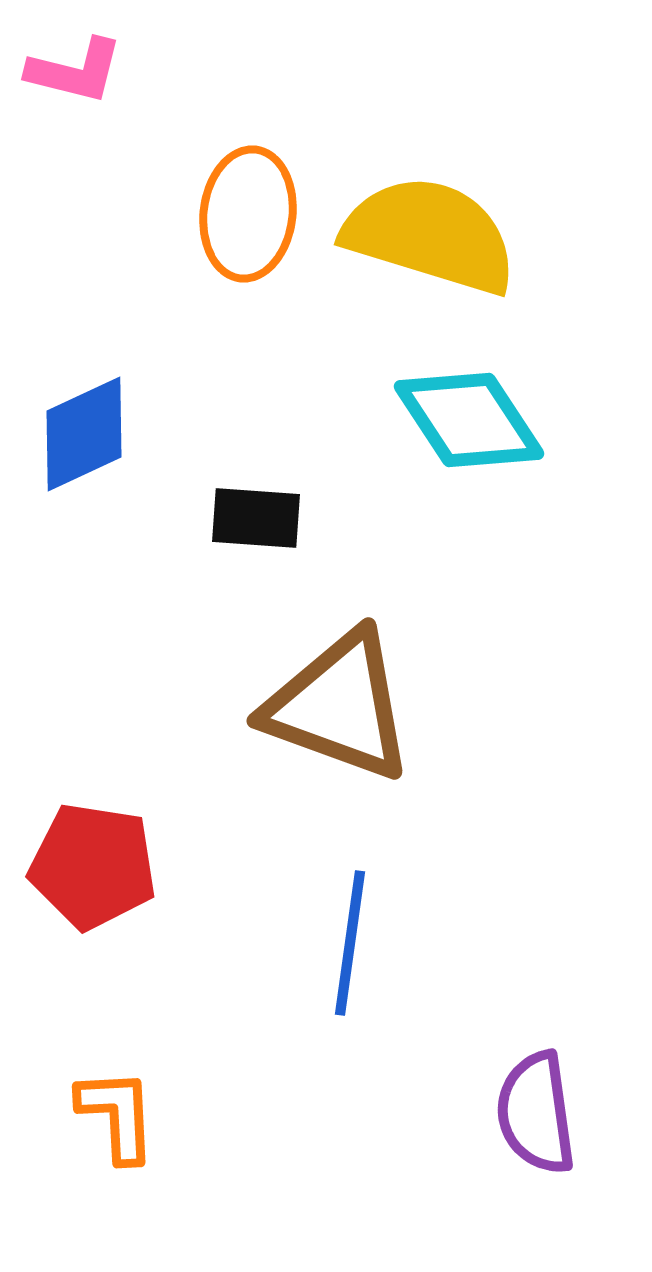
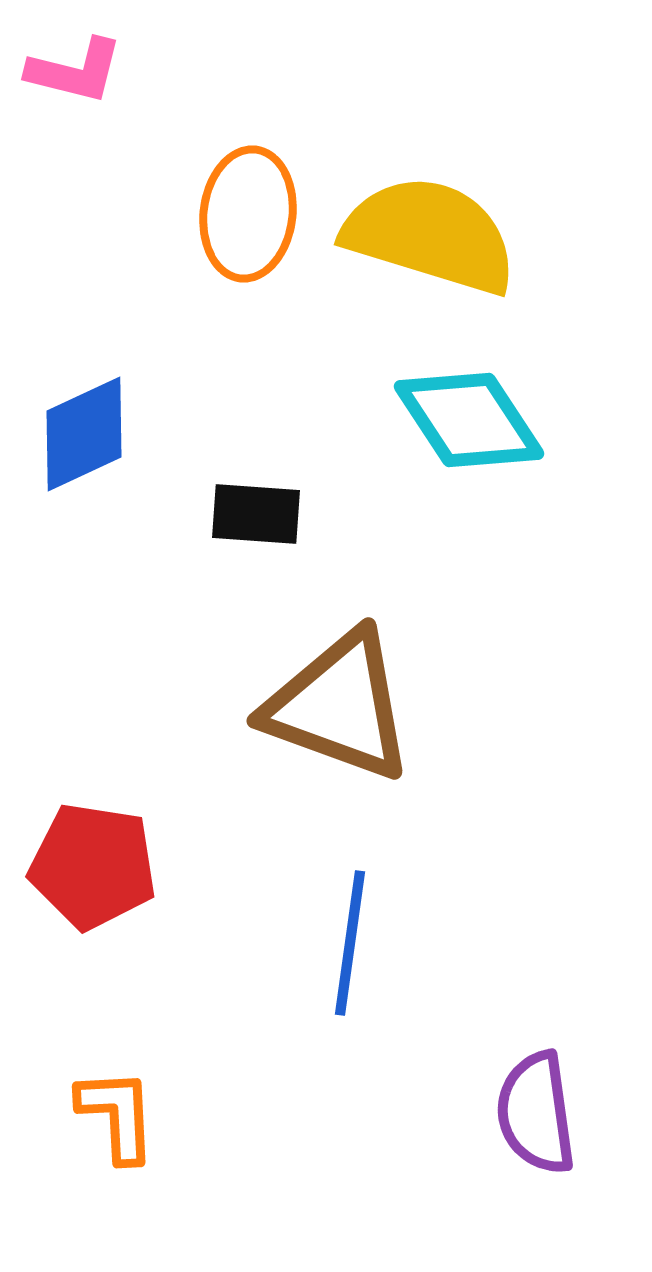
black rectangle: moved 4 px up
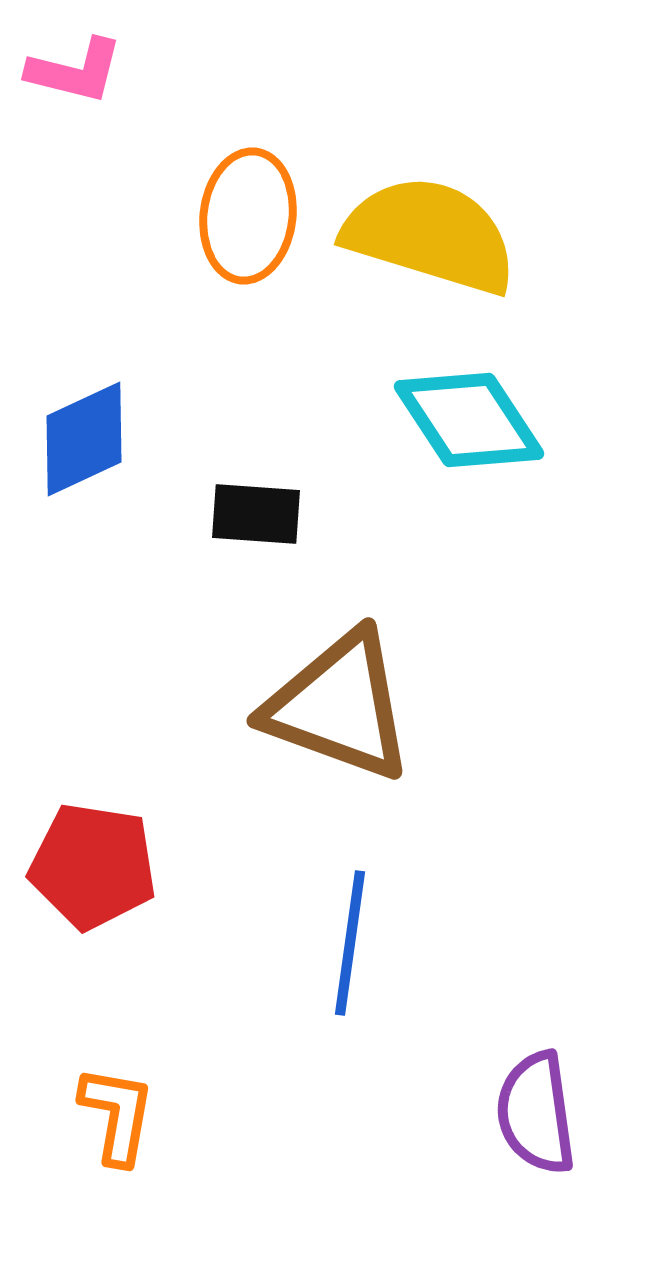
orange ellipse: moved 2 px down
blue diamond: moved 5 px down
orange L-shape: rotated 13 degrees clockwise
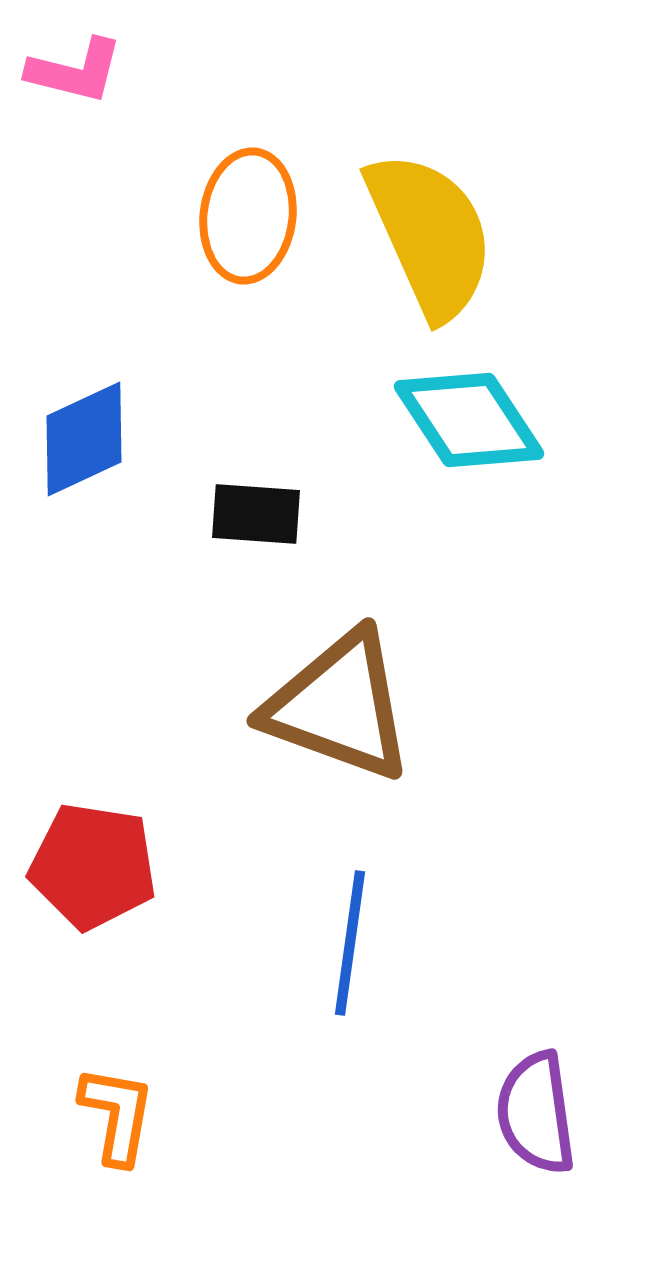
yellow semicircle: rotated 49 degrees clockwise
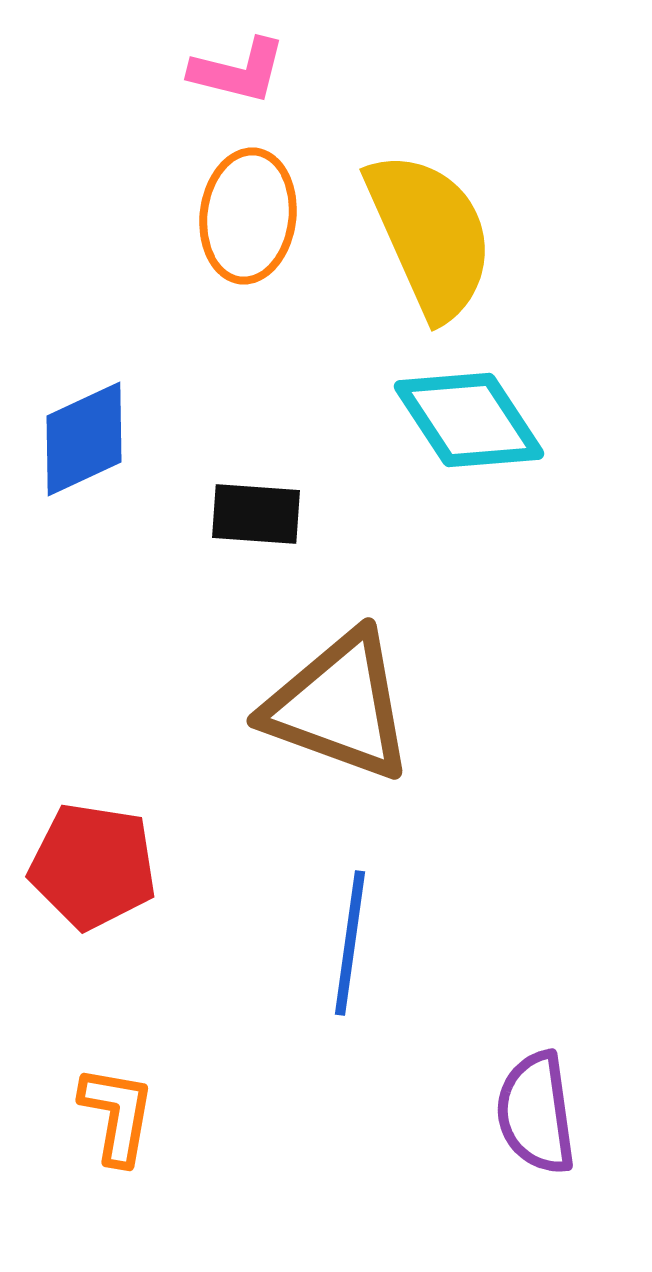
pink L-shape: moved 163 px right
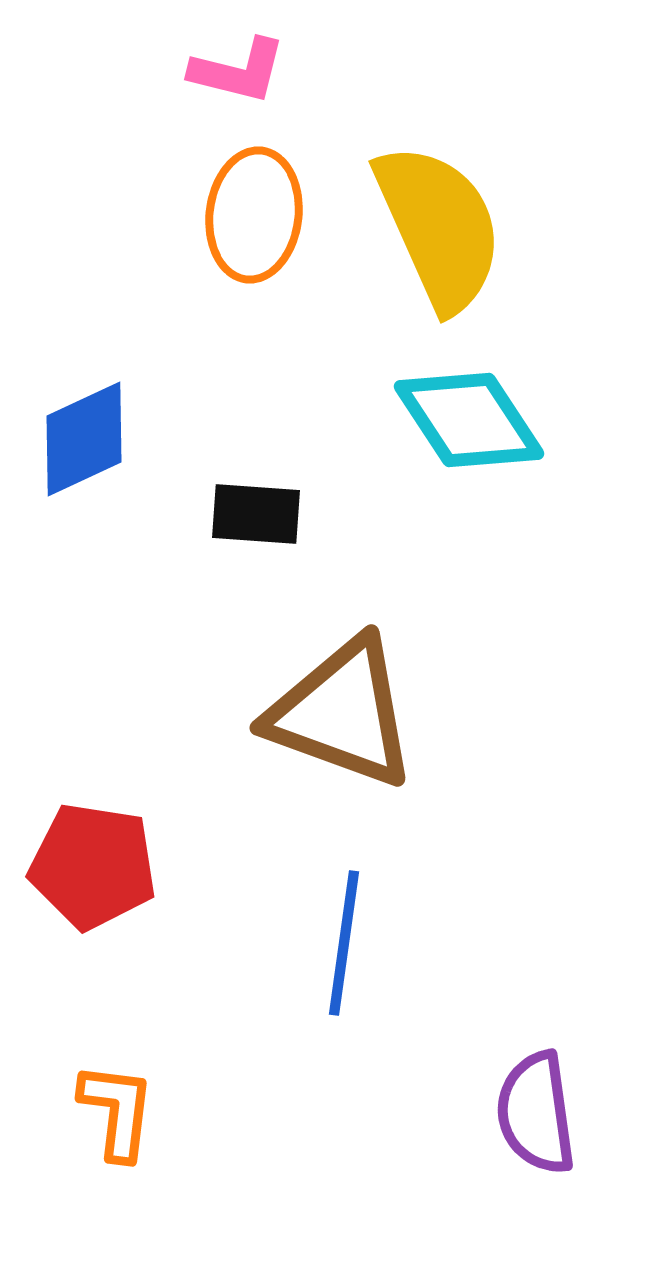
orange ellipse: moved 6 px right, 1 px up
yellow semicircle: moved 9 px right, 8 px up
brown triangle: moved 3 px right, 7 px down
blue line: moved 6 px left
orange L-shape: moved 4 px up; rotated 3 degrees counterclockwise
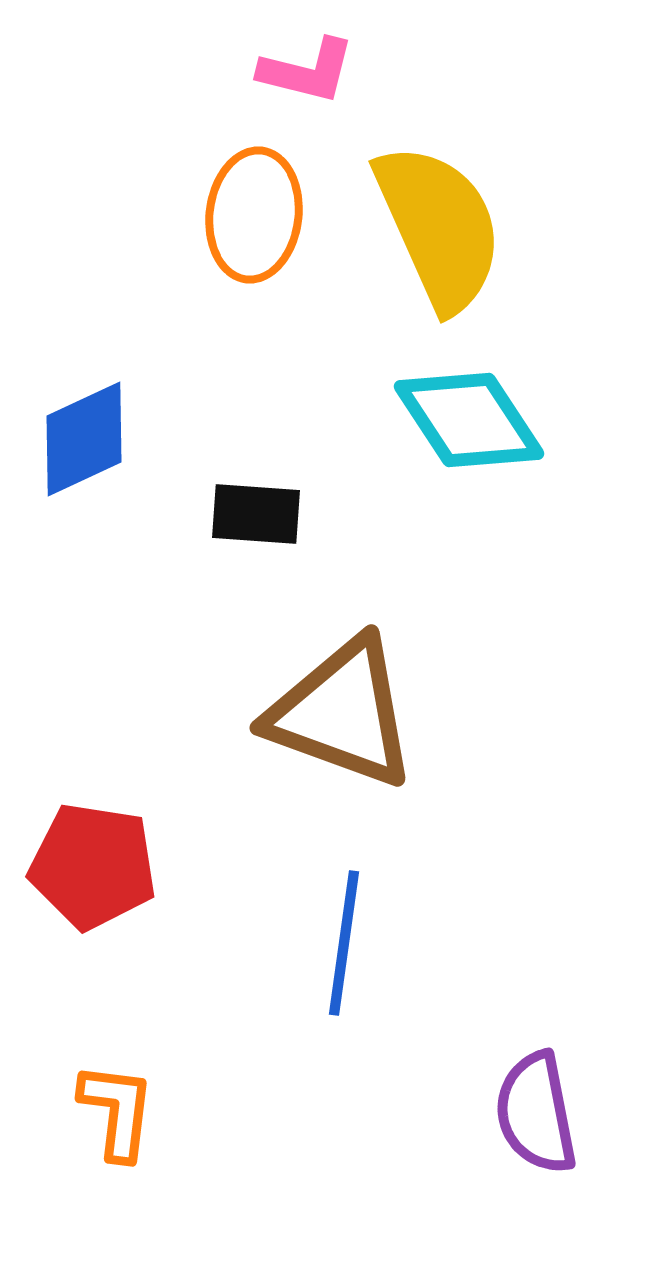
pink L-shape: moved 69 px right
purple semicircle: rotated 3 degrees counterclockwise
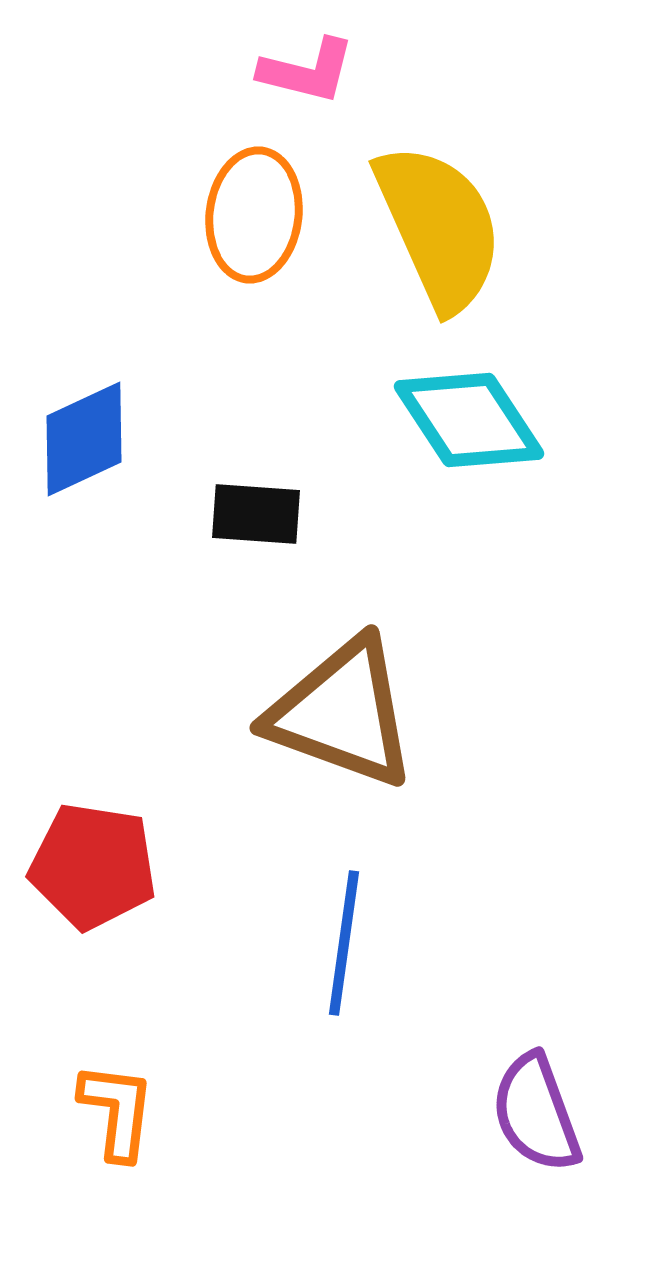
purple semicircle: rotated 9 degrees counterclockwise
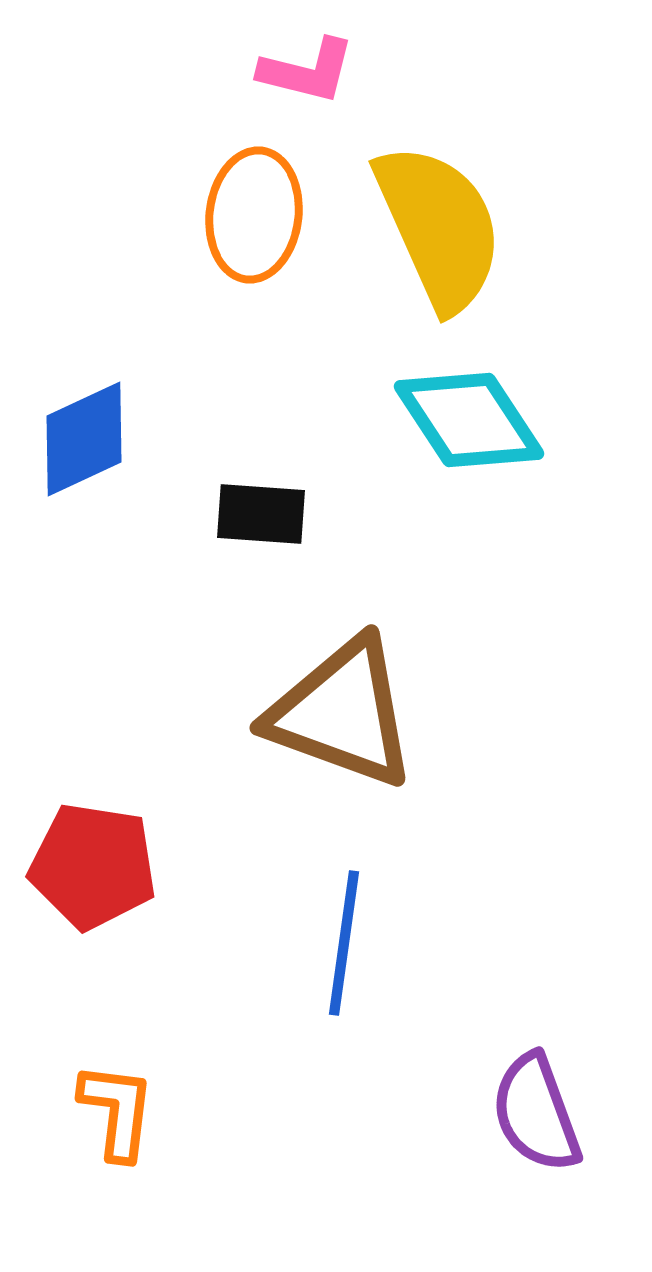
black rectangle: moved 5 px right
